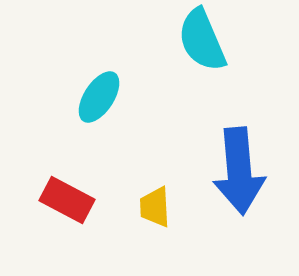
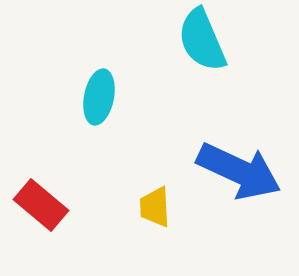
cyan ellipse: rotated 22 degrees counterclockwise
blue arrow: rotated 60 degrees counterclockwise
red rectangle: moved 26 px left, 5 px down; rotated 12 degrees clockwise
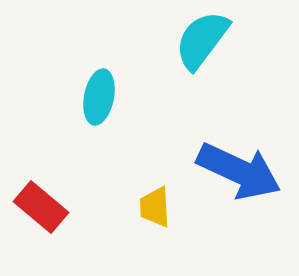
cyan semicircle: rotated 60 degrees clockwise
red rectangle: moved 2 px down
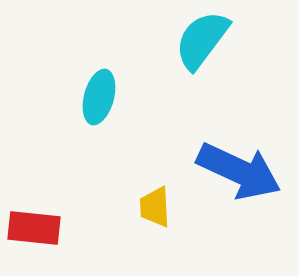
cyan ellipse: rotated 4 degrees clockwise
red rectangle: moved 7 px left, 21 px down; rotated 34 degrees counterclockwise
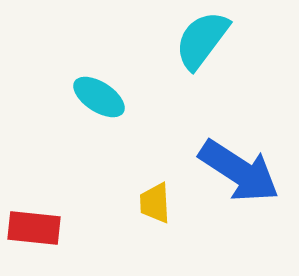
cyan ellipse: rotated 72 degrees counterclockwise
blue arrow: rotated 8 degrees clockwise
yellow trapezoid: moved 4 px up
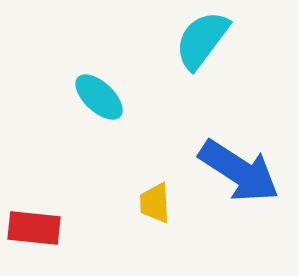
cyan ellipse: rotated 10 degrees clockwise
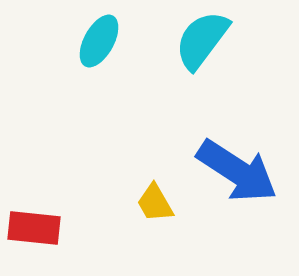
cyan ellipse: moved 56 px up; rotated 76 degrees clockwise
blue arrow: moved 2 px left
yellow trapezoid: rotated 27 degrees counterclockwise
